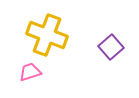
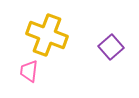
pink trapezoid: moved 1 px left, 1 px up; rotated 65 degrees counterclockwise
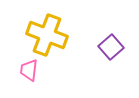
pink trapezoid: moved 1 px up
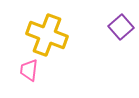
purple square: moved 10 px right, 20 px up
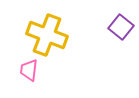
purple square: rotated 10 degrees counterclockwise
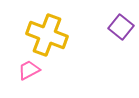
pink trapezoid: rotated 55 degrees clockwise
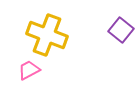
purple square: moved 3 px down
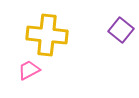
yellow cross: rotated 15 degrees counterclockwise
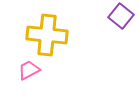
purple square: moved 14 px up
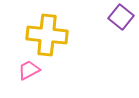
purple square: moved 1 px down
